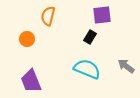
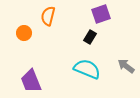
purple square: moved 1 px left, 1 px up; rotated 12 degrees counterclockwise
orange circle: moved 3 px left, 6 px up
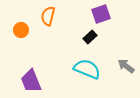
orange circle: moved 3 px left, 3 px up
black rectangle: rotated 16 degrees clockwise
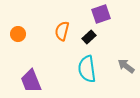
orange semicircle: moved 14 px right, 15 px down
orange circle: moved 3 px left, 4 px down
black rectangle: moved 1 px left
cyan semicircle: rotated 120 degrees counterclockwise
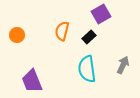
purple square: rotated 12 degrees counterclockwise
orange circle: moved 1 px left, 1 px down
gray arrow: moved 3 px left, 1 px up; rotated 78 degrees clockwise
purple trapezoid: moved 1 px right
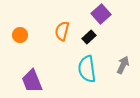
purple square: rotated 12 degrees counterclockwise
orange circle: moved 3 px right
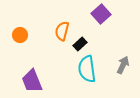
black rectangle: moved 9 px left, 7 px down
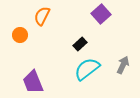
orange semicircle: moved 20 px left, 15 px up; rotated 12 degrees clockwise
cyan semicircle: rotated 60 degrees clockwise
purple trapezoid: moved 1 px right, 1 px down
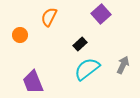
orange semicircle: moved 7 px right, 1 px down
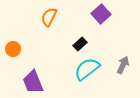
orange circle: moved 7 px left, 14 px down
